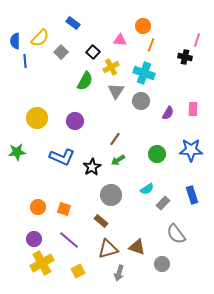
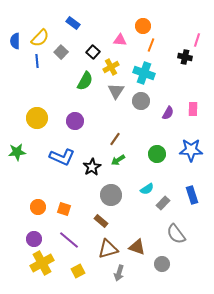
blue line at (25, 61): moved 12 px right
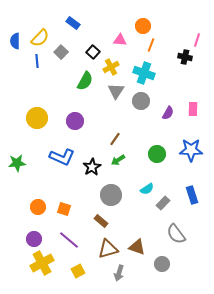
green star at (17, 152): moved 11 px down
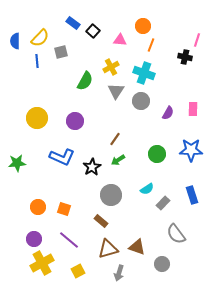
gray square at (61, 52): rotated 32 degrees clockwise
black square at (93, 52): moved 21 px up
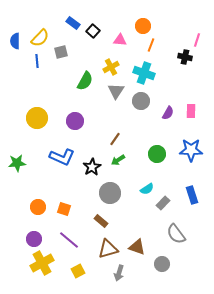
pink rectangle at (193, 109): moved 2 px left, 2 px down
gray circle at (111, 195): moved 1 px left, 2 px up
